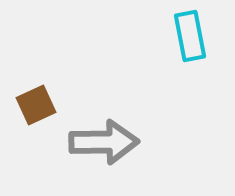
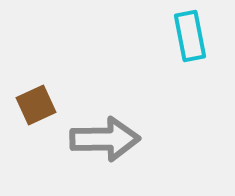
gray arrow: moved 1 px right, 3 px up
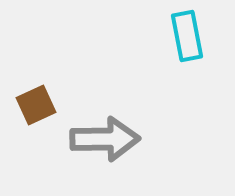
cyan rectangle: moved 3 px left
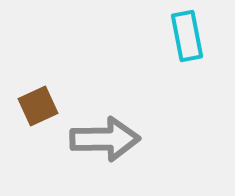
brown square: moved 2 px right, 1 px down
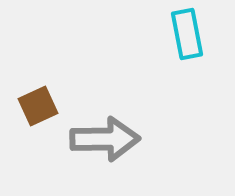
cyan rectangle: moved 2 px up
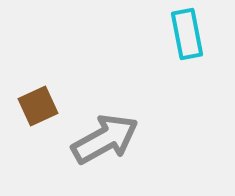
gray arrow: rotated 28 degrees counterclockwise
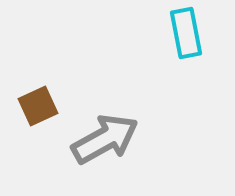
cyan rectangle: moved 1 px left, 1 px up
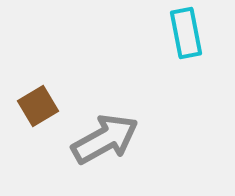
brown square: rotated 6 degrees counterclockwise
